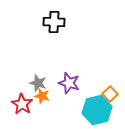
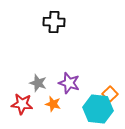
orange star: moved 11 px right, 8 px down
red star: rotated 25 degrees counterclockwise
cyan hexagon: moved 1 px right, 1 px up; rotated 20 degrees clockwise
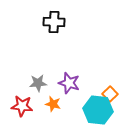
gray star: rotated 24 degrees counterclockwise
red star: moved 2 px down
cyan hexagon: moved 1 px down
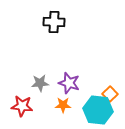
gray star: moved 2 px right
orange star: moved 10 px right, 1 px down; rotated 14 degrees counterclockwise
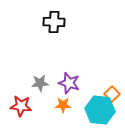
orange square: moved 2 px right
red star: moved 1 px left
cyan hexagon: moved 2 px right
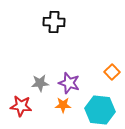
orange square: moved 22 px up
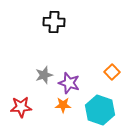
gray star: moved 4 px right, 8 px up; rotated 12 degrees counterclockwise
red star: moved 1 px down; rotated 10 degrees counterclockwise
cyan hexagon: rotated 12 degrees clockwise
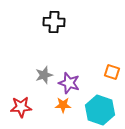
orange square: rotated 28 degrees counterclockwise
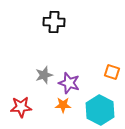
cyan hexagon: rotated 8 degrees clockwise
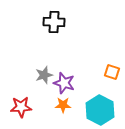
purple star: moved 5 px left
